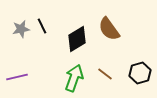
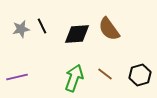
black diamond: moved 5 px up; rotated 28 degrees clockwise
black hexagon: moved 2 px down
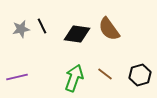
black diamond: rotated 12 degrees clockwise
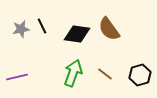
green arrow: moved 1 px left, 5 px up
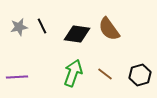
gray star: moved 2 px left, 2 px up
purple line: rotated 10 degrees clockwise
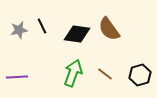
gray star: moved 3 px down
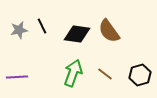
brown semicircle: moved 2 px down
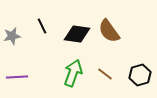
gray star: moved 7 px left, 6 px down
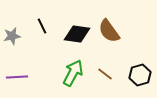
green arrow: rotated 8 degrees clockwise
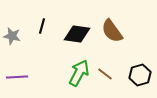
black line: rotated 42 degrees clockwise
brown semicircle: moved 3 px right
gray star: rotated 24 degrees clockwise
green arrow: moved 6 px right
